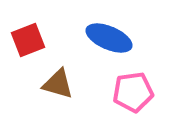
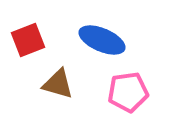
blue ellipse: moved 7 px left, 2 px down
pink pentagon: moved 5 px left
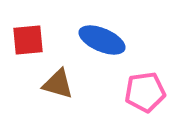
red square: rotated 16 degrees clockwise
pink pentagon: moved 17 px right
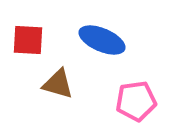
red square: rotated 8 degrees clockwise
pink pentagon: moved 9 px left, 9 px down
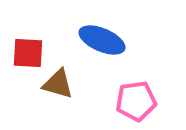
red square: moved 13 px down
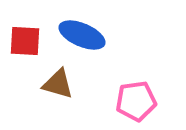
blue ellipse: moved 20 px left, 5 px up
red square: moved 3 px left, 12 px up
